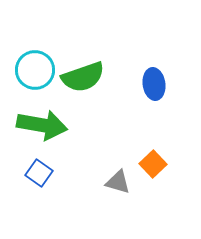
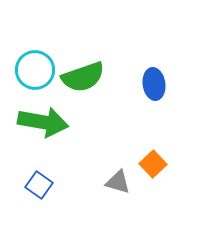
green arrow: moved 1 px right, 3 px up
blue square: moved 12 px down
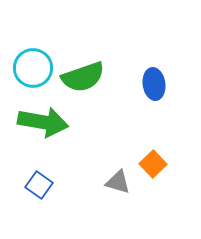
cyan circle: moved 2 px left, 2 px up
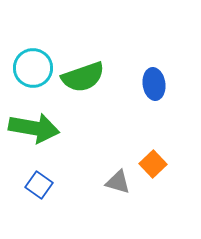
green arrow: moved 9 px left, 6 px down
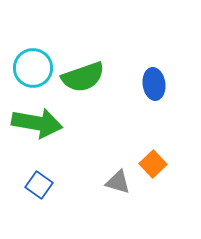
green arrow: moved 3 px right, 5 px up
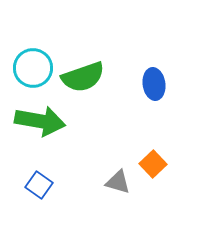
green arrow: moved 3 px right, 2 px up
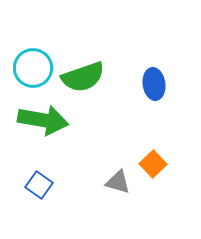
green arrow: moved 3 px right, 1 px up
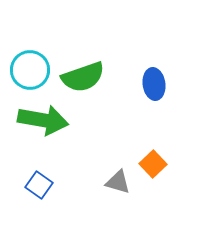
cyan circle: moved 3 px left, 2 px down
